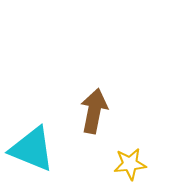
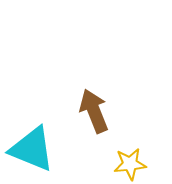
brown arrow: rotated 33 degrees counterclockwise
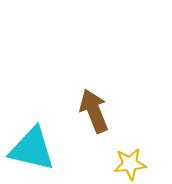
cyan triangle: rotated 9 degrees counterclockwise
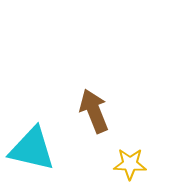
yellow star: rotated 8 degrees clockwise
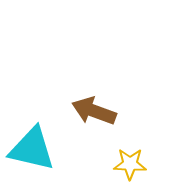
brown arrow: rotated 48 degrees counterclockwise
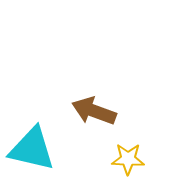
yellow star: moved 2 px left, 5 px up
